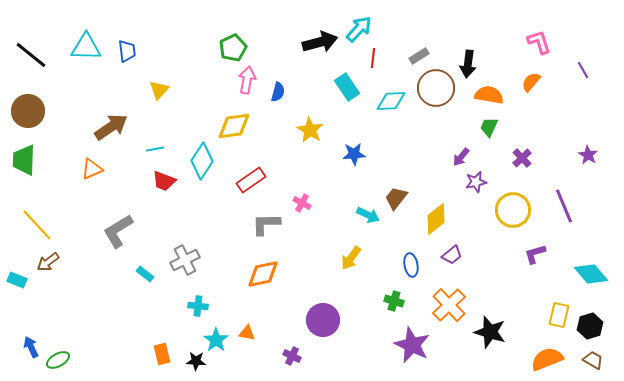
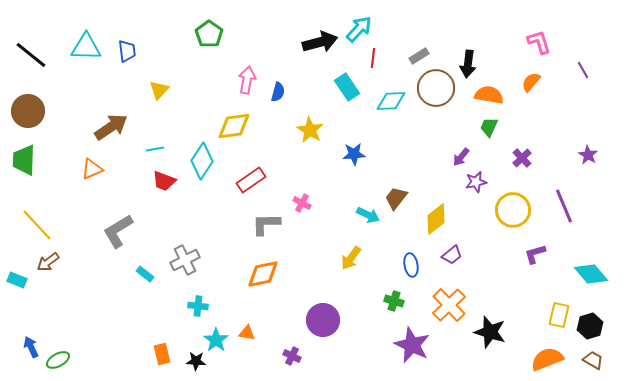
green pentagon at (233, 48): moved 24 px left, 14 px up; rotated 12 degrees counterclockwise
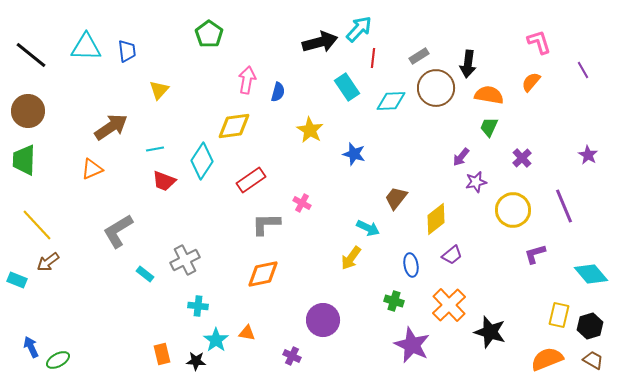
blue star at (354, 154): rotated 20 degrees clockwise
cyan arrow at (368, 215): moved 13 px down
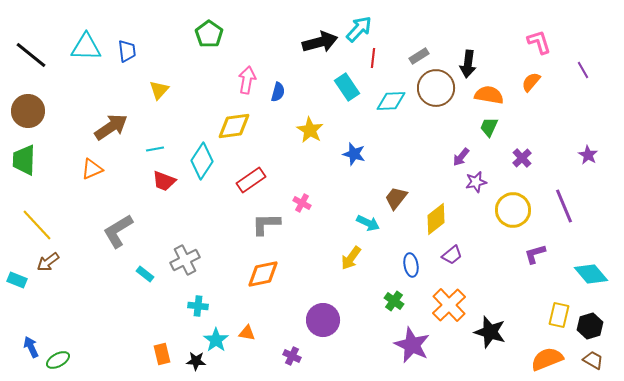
cyan arrow at (368, 228): moved 5 px up
green cross at (394, 301): rotated 18 degrees clockwise
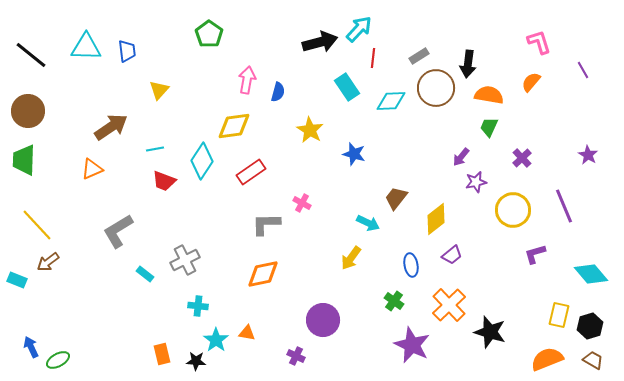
red rectangle at (251, 180): moved 8 px up
purple cross at (292, 356): moved 4 px right
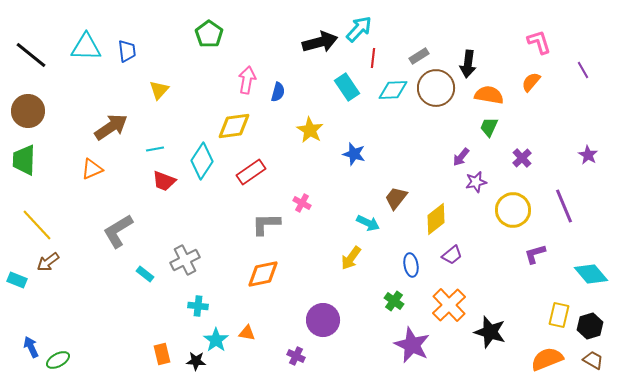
cyan diamond at (391, 101): moved 2 px right, 11 px up
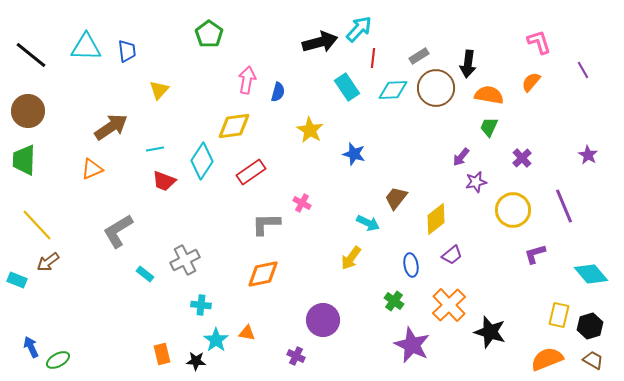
cyan cross at (198, 306): moved 3 px right, 1 px up
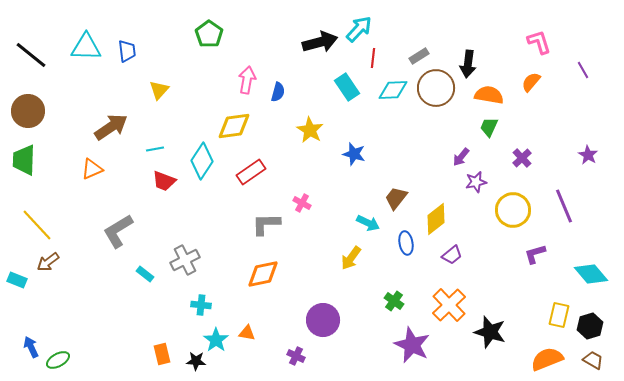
blue ellipse at (411, 265): moved 5 px left, 22 px up
